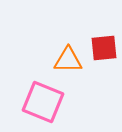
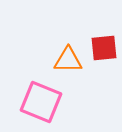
pink square: moved 2 px left
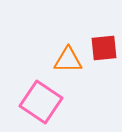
pink square: rotated 12 degrees clockwise
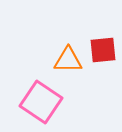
red square: moved 1 px left, 2 px down
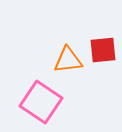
orange triangle: rotated 8 degrees counterclockwise
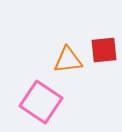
red square: moved 1 px right
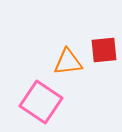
orange triangle: moved 2 px down
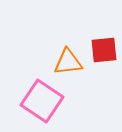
pink square: moved 1 px right, 1 px up
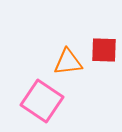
red square: rotated 8 degrees clockwise
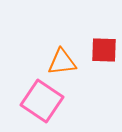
orange triangle: moved 6 px left
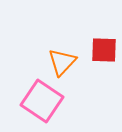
orange triangle: rotated 40 degrees counterclockwise
